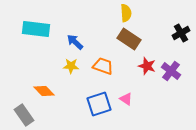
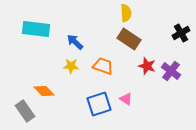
gray rectangle: moved 1 px right, 4 px up
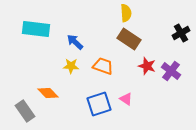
orange diamond: moved 4 px right, 2 px down
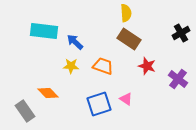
cyan rectangle: moved 8 px right, 2 px down
purple cross: moved 7 px right, 8 px down
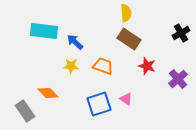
purple cross: rotated 12 degrees clockwise
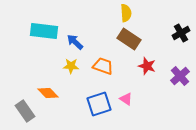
purple cross: moved 2 px right, 3 px up
